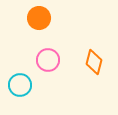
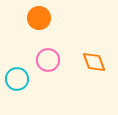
orange diamond: rotated 35 degrees counterclockwise
cyan circle: moved 3 px left, 6 px up
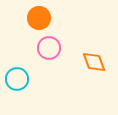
pink circle: moved 1 px right, 12 px up
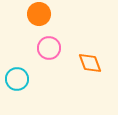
orange circle: moved 4 px up
orange diamond: moved 4 px left, 1 px down
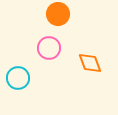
orange circle: moved 19 px right
cyan circle: moved 1 px right, 1 px up
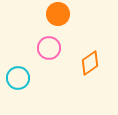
orange diamond: rotated 75 degrees clockwise
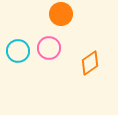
orange circle: moved 3 px right
cyan circle: moved 27 px up
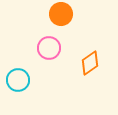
cyan circle: moved 29 px down
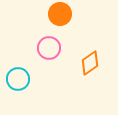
orange circle: moved 1 px left
cyan circle: moved 1 px up
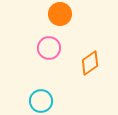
cyan circle: moved 23 px right, 22 px down
